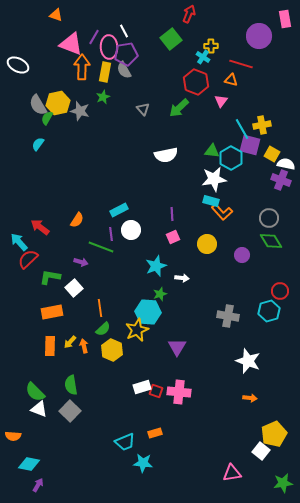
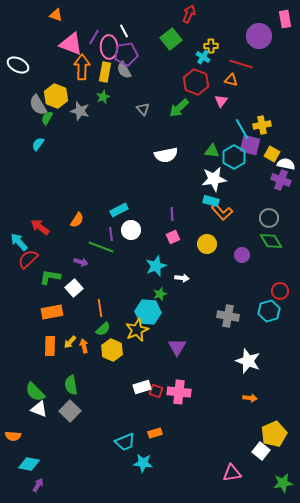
yellow hexagon at (58, 103): moved 2 px left, 7 px up; rotated 25 degrees counterclockwise
cyan hexagon at (231, 158): moved 3 px right, 1 px up
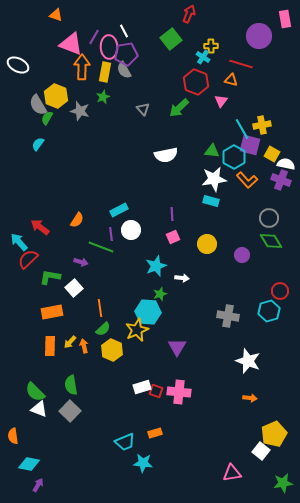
orange L-shape at (222, 212): moved 25 px right, 32 px up
orange semicircle at (13, 436): rotated 77 degrees clockwise
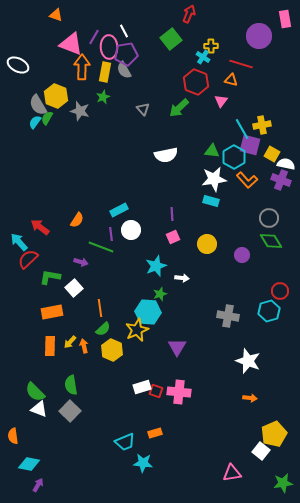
cyan semicircle at (38, 144): moved 3 px left, 22 px up
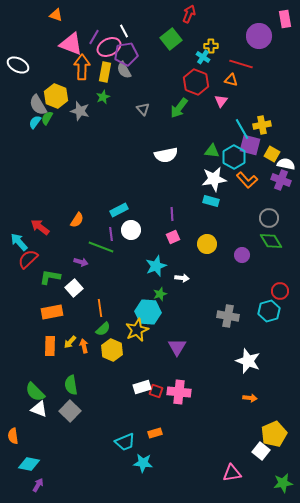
pink ellipse at (109, 47): rotated 65 degrees clockwise
green arrow at (179, 108): rotated 10 degrees counterclockwise
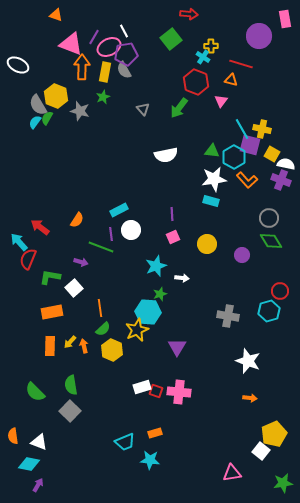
red arrow at (189, 14): rotated 72 degrees clockwise
yellow cross at (262, 125): moved 4 px down; rotated 24 degrees clockwise
red semicircle at (28, 259): rotated 25 degrees counterclockwise
white triangle at (39, 409): moved 33 px down
cyan star at (143, 463): moved 7 px right, 3 px up
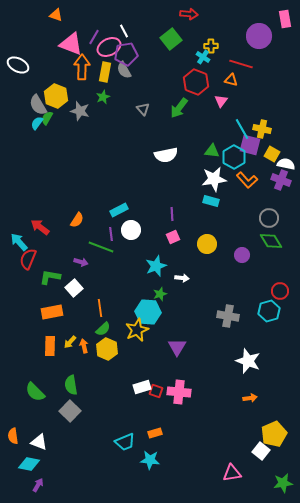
cyan semicircle at (35, 122): moved 2 px right, 1 px down
yellow hexagon at (112, 350): moved 5 px left, 1 px up
orange arrow at (250, 398): rotated 16 degrees counterclockwise
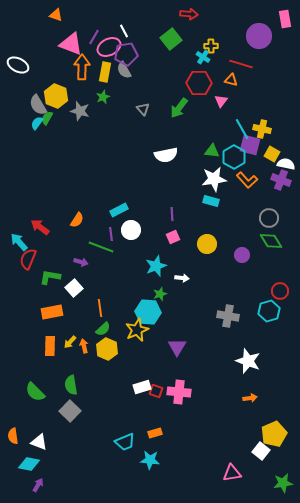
red hexagon at (196, 82): moved 3 px right, 1 px down; rotated 20 degrees counterclockwise
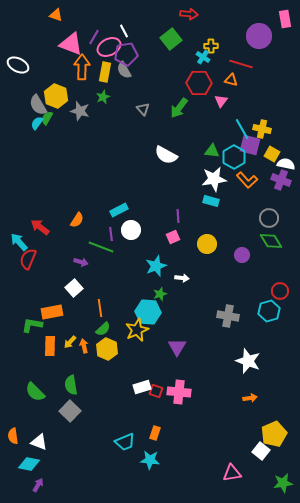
white semicircle at (166, 155): rotated 40 degrees clockwise
purple line at (172, 214): moved 6 px right, 2 px down
green L-shape at (50, 277): moved 18 px left, 48 px down
orange rectangle at (155, 433): rotated 56 degrees counterclockwise
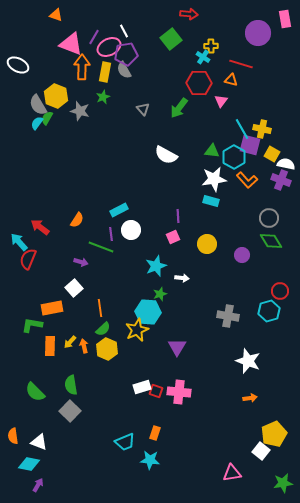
purple circle at (259, 36): moved 1 px left, 3 px up
orange rectangle at (52, 312): moved 4 px up
